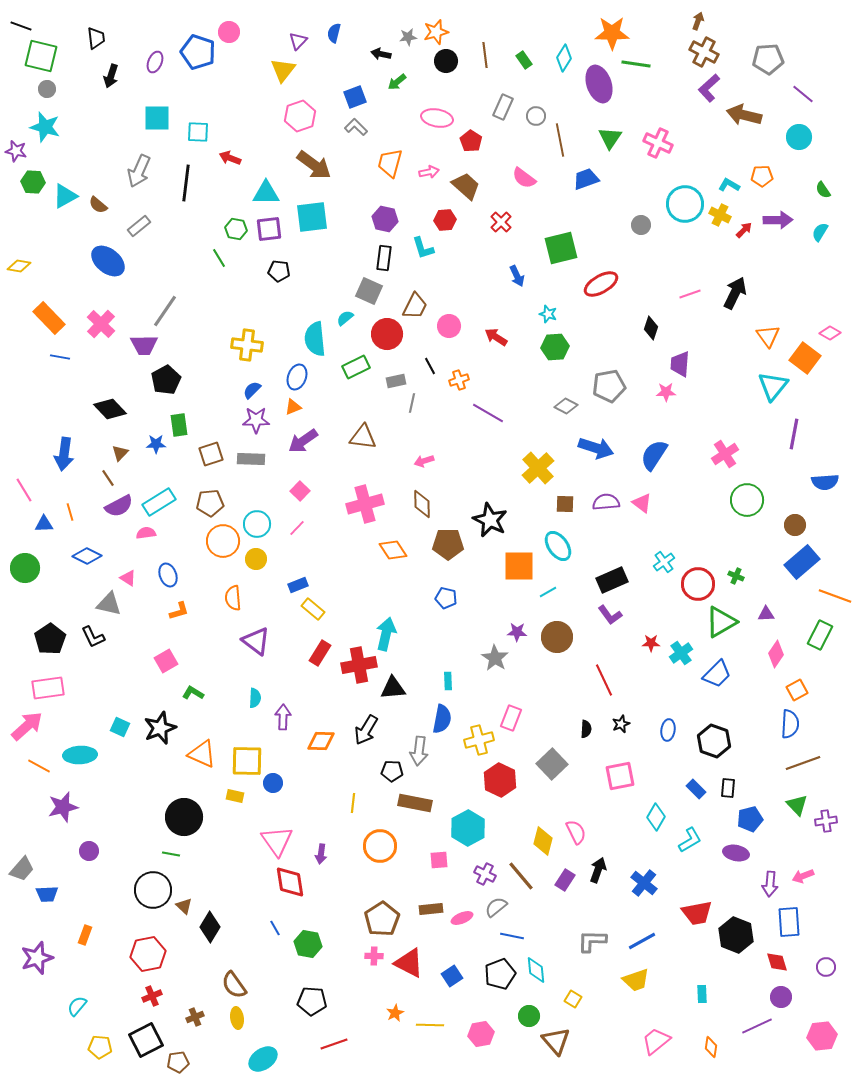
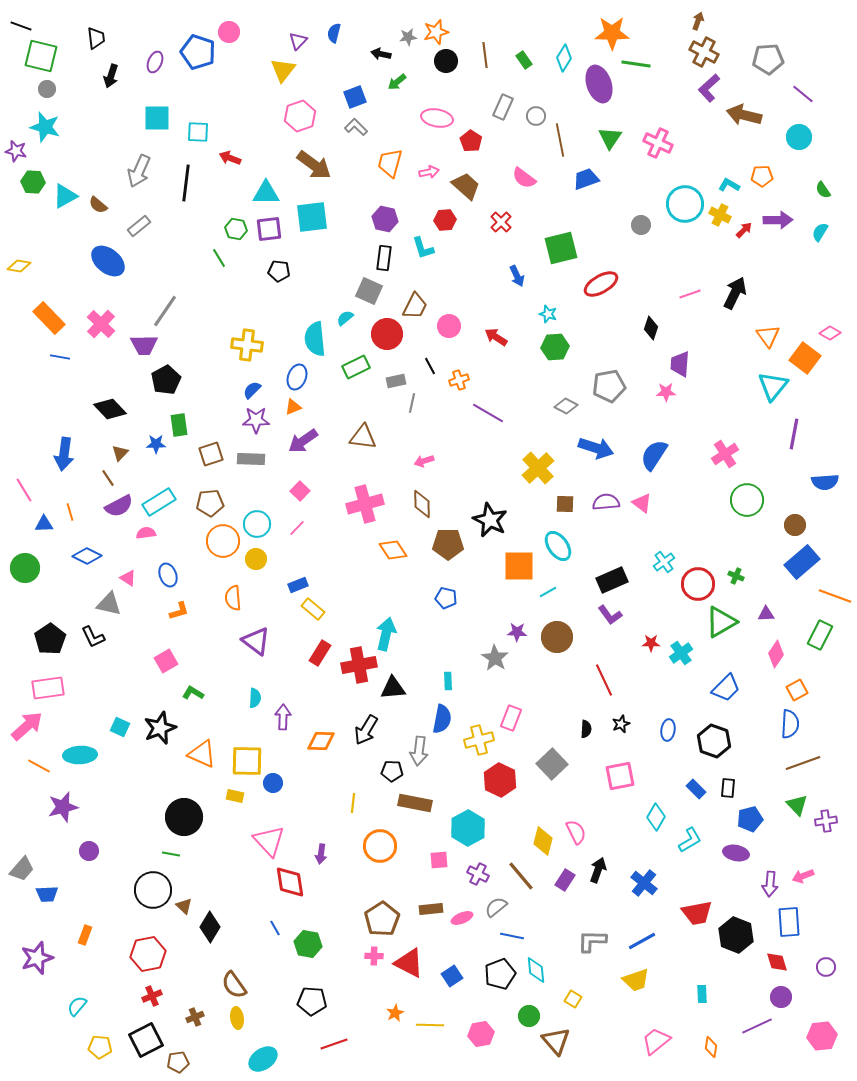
blue trapezoid at (717, 674): moved 9 px right, 14 px down
pink triangle at (277, 841): moved 8 px left; rotated 8 degrees counterclockwise
purple cross at (485, 874): moved 7 px left
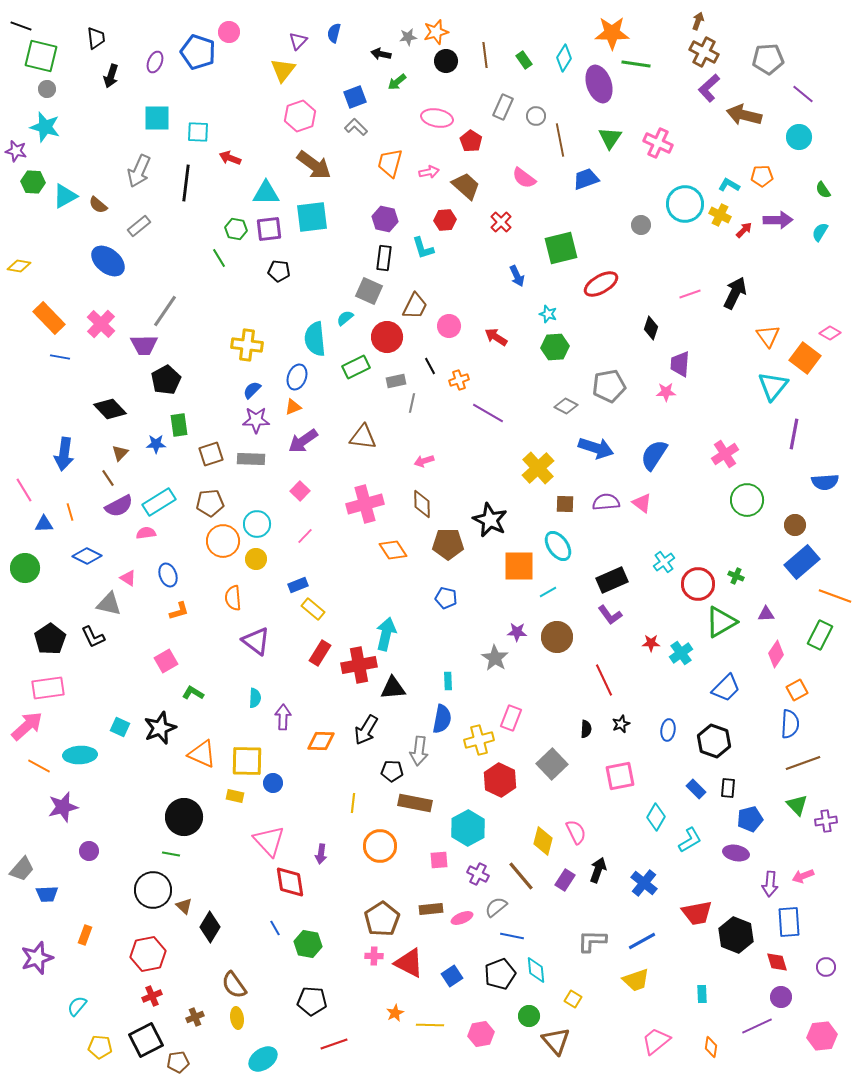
red circle at (387, 334): moved 3 px down
pink line at (297, 528): moved 8 px right, 8 px down
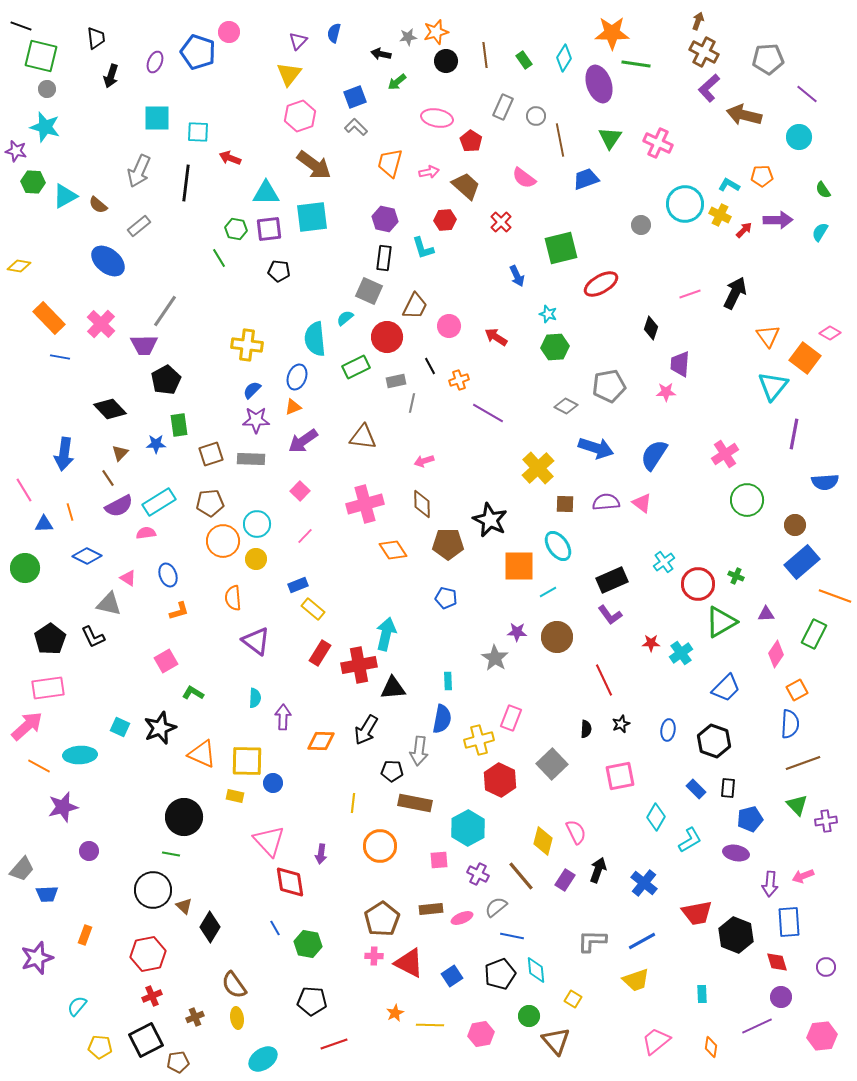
yellow triangle at (283, 70): moved 6 px right, 4 px down
purple line at (803, 94): moved 4 px right
green rectangle at (820, 635): moved 6 px left, 1 px up
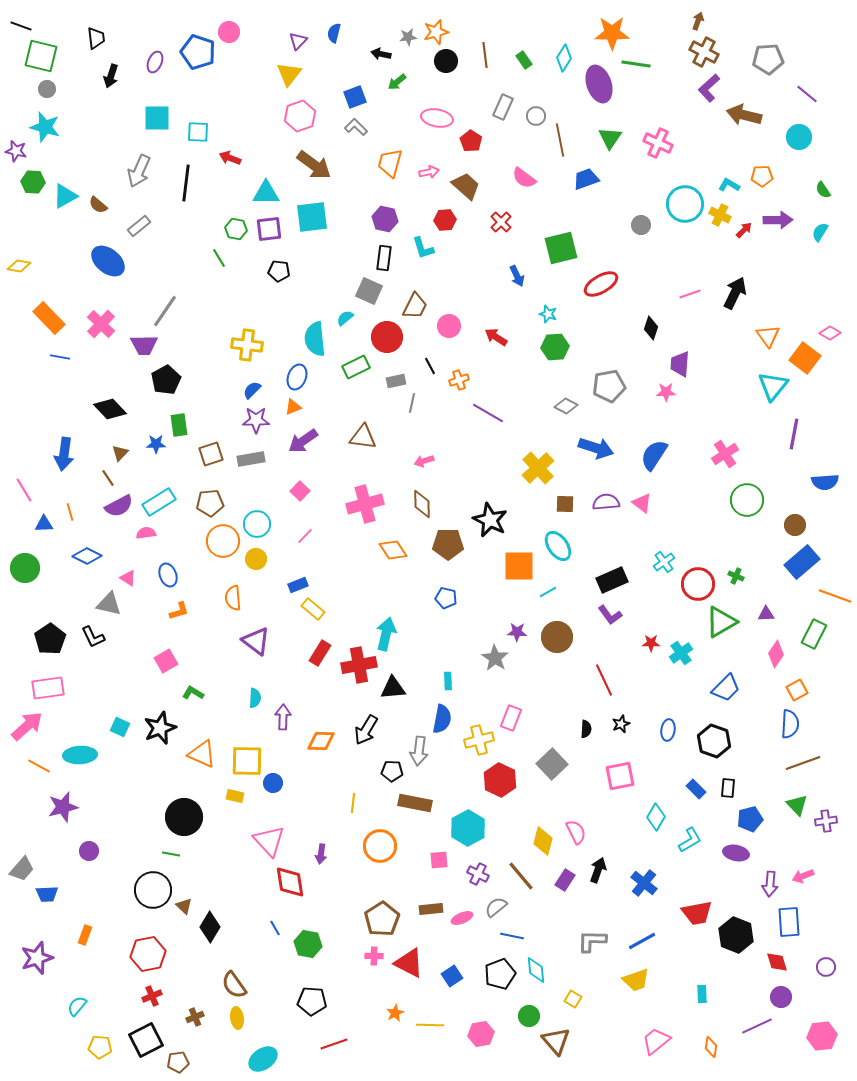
gray rectangle at (251, 459): rotated 12 degrees counterclockwise
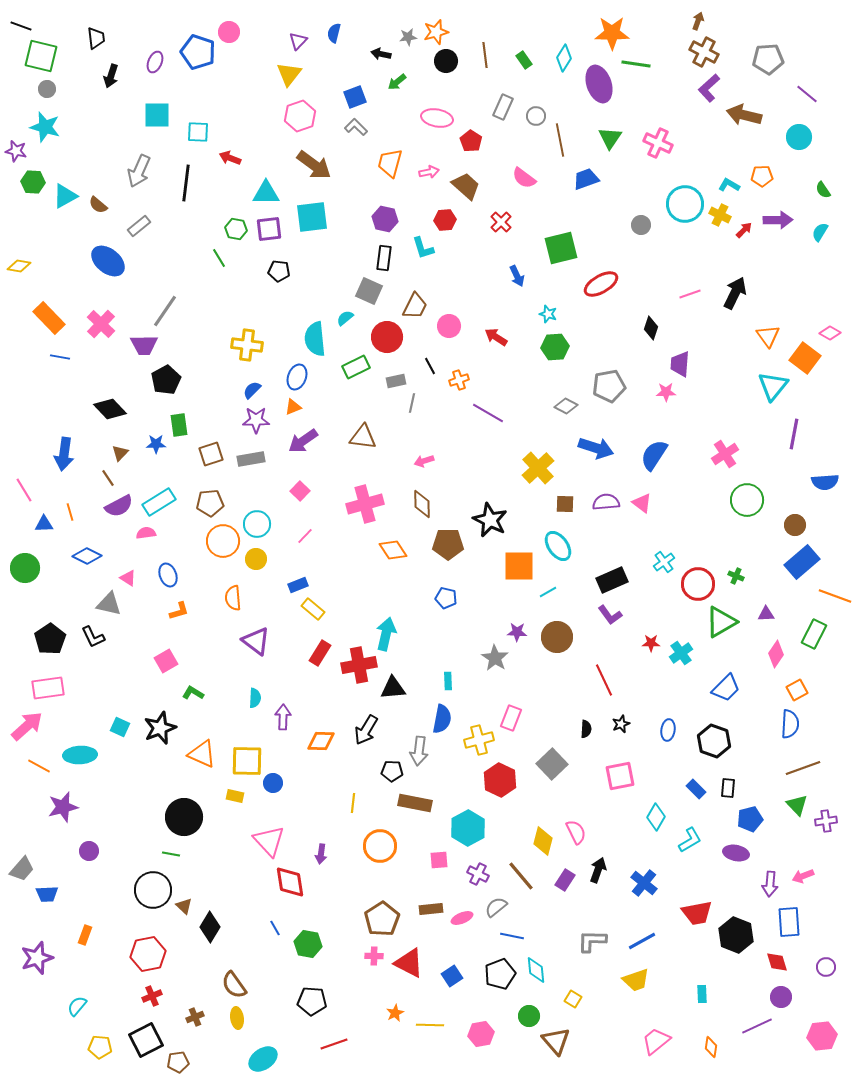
cyan square at (157, 118): moved 3 px up
brown line at (803, 763): moved 5 px down
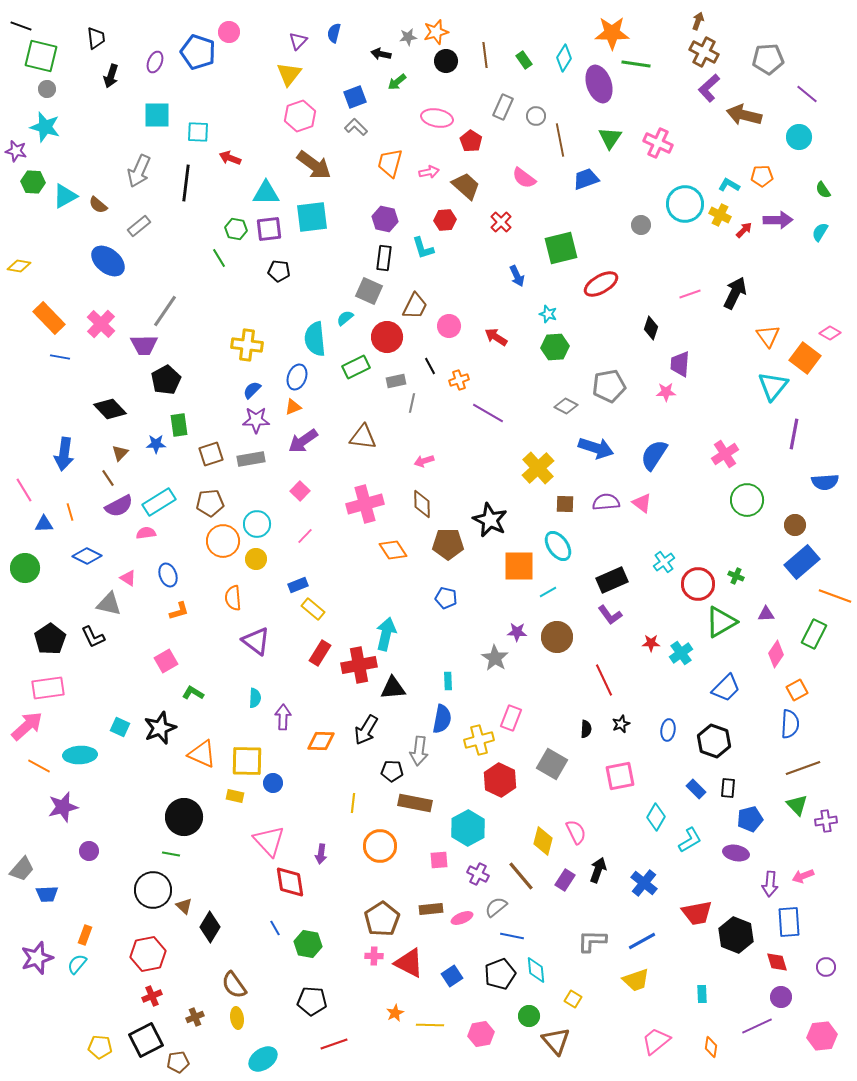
gray square at (552, 764): rotated 16 degrees counterclockwise
cyan semicircle at (77, 1006): moved 42 px up
